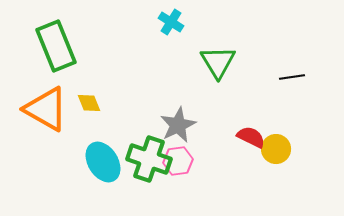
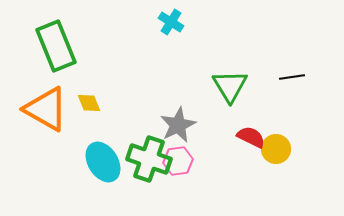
green triangle: moved 12 px right, 24 px down
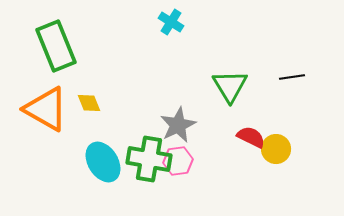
green cross: rotated 9 degrees counterclockwise
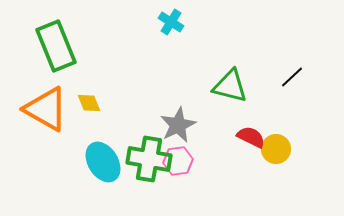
black line: rotated 35 degrees counterclockwise
green triangle: rotated 45 degrees counterclockwise
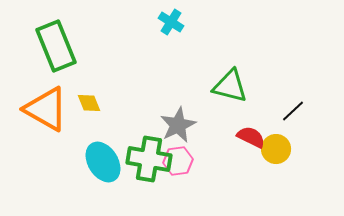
black line: moved 1 px right, 34 px down
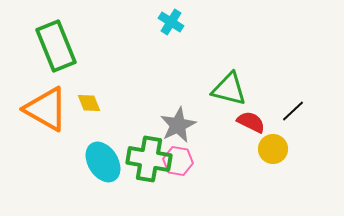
green triangle: moved 1 px left, 3 px down
red semicircle: moved 15 px up
yellow circle: moved 3 px left
pink hexagon: rotated 16 degrees clockwise
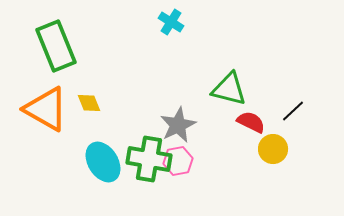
pink hexagon: rotated 20 degrees counterclockwise
